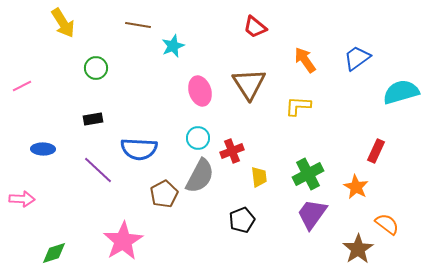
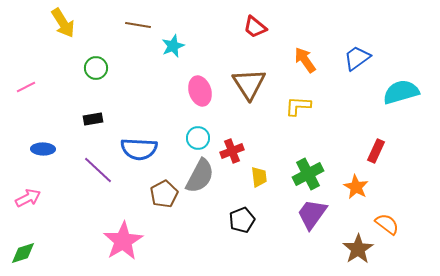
pink line: moved 4 px right, 1 px down
pink arrow: moved 6 px right, 1 px up; rotated 30 degrees counterclockwise
green diamond: moved 31 px left
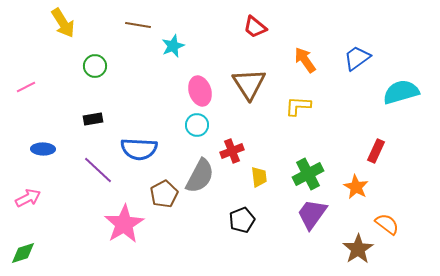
green circle: moved 1 px left, 2 px up
cyan circle: moved 1 px left, 13 px up
pink star: moved 1 px right, 17 px up
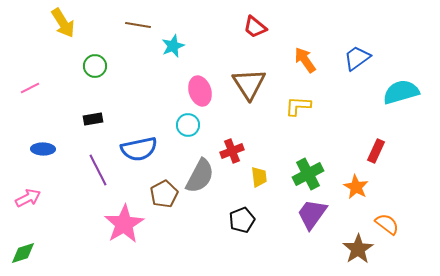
pink line: moved 4 px right, 1 px down
cyan circle: moved 9 px left
blue semicircle: rotated 15 degrees counterclockwise
purple line: rotated 20 degrees clockwise
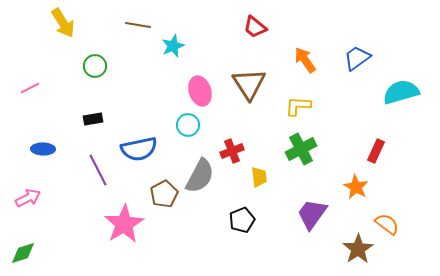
green cross: moved 7 px left, 25 px up
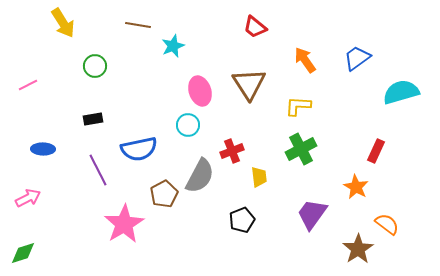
pink line: moved 2 px left, 3 px up
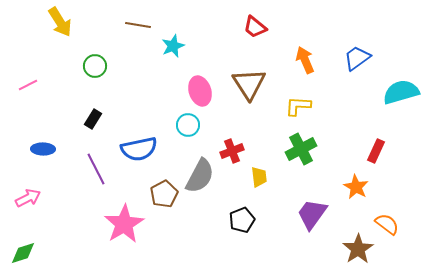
yellow arrow: moved 3 px left, 1 px up
orange arrow: rotated 12 degrees clockwise
black rectangle: rotated 48 degrees counterclockwise
purple line: moved 2 px left, 1 px up
